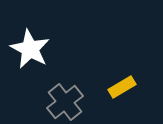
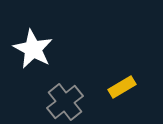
white star: moved 3 px right
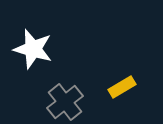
white star: rotated 12 degrees counterclockwise
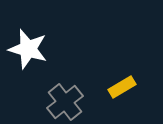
white star: moved 5 px left
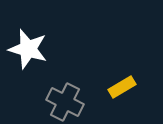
gray cross: rotated 24 degrees counterclockwise
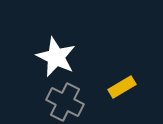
white star: moved 28 px right, 8 px down; rotated 9 degrees clockwise
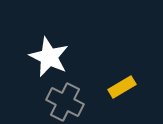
white star: moved 7 px left
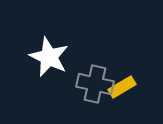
gray cross: moved 30 px right, 18 px up; rotated 15 degrees counterclockwise
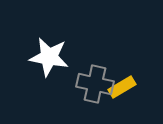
white star: rotated 15 degrees counterclockwise
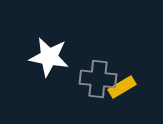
gray cross: moved 3 px right, 5 px up; rotated 6 degrees counterclockwise
